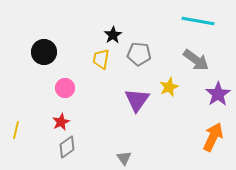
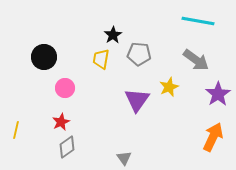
black circle: moved 5 px down
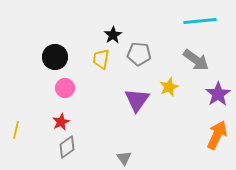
cyan line: moved 2 px right; rotated 16 degrees counterclockwise
black circle: moved 11 px right
orange arrow: moved 4 px right, 2 px up
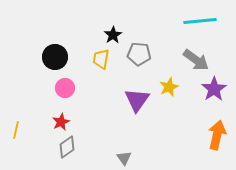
purple star: moved 4 px left, 5 px up
orange arrow: rotated 12 degrees counterclockwise
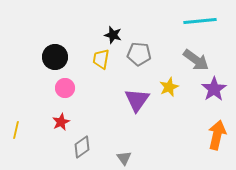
black star: rotated 24 degrees counterclockwise
gray diamond: moved 15 px right
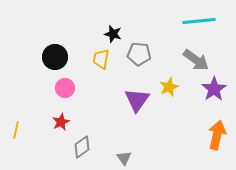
cyan line: moved 1 px left
black star: moved 1 px up
